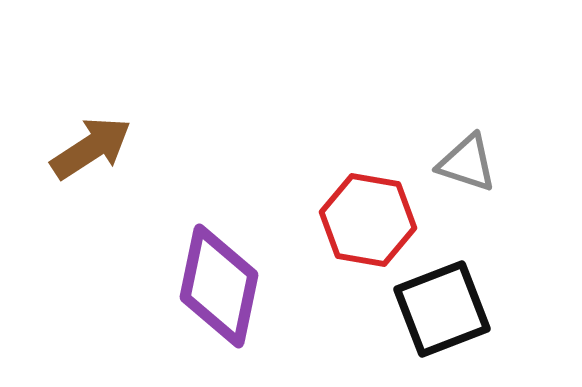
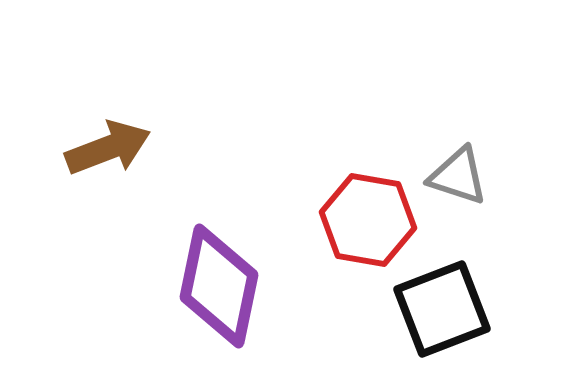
brown arrow: moved 17 px right; rotated 12 degrees clockwise
gray triangle: moved 9 px left, 13 px down
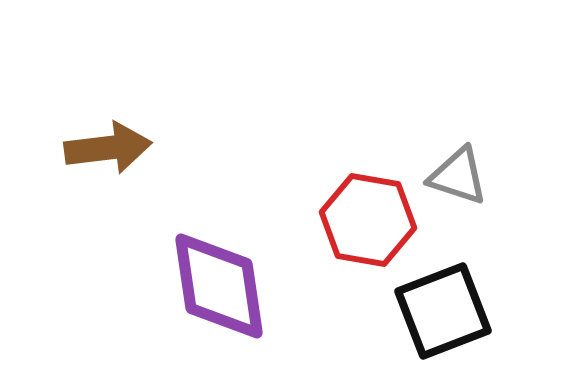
brown arrow: rotated 14 degrees clockwise
purple diamond: rotated 20 degrees counterclockwise
black square: moved 1 px right, 2 px down
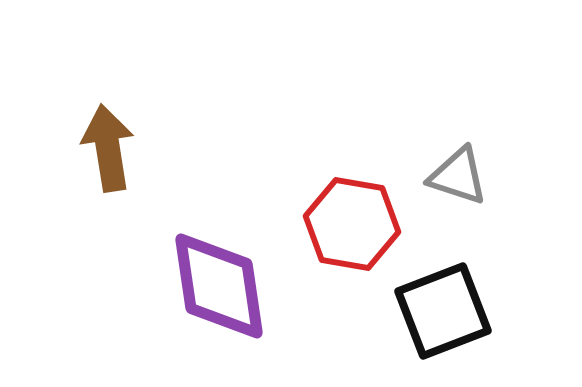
brown arrow: rotated 92 degrees counterclockwise
red hexagon: moved 16 px left, 4 px down
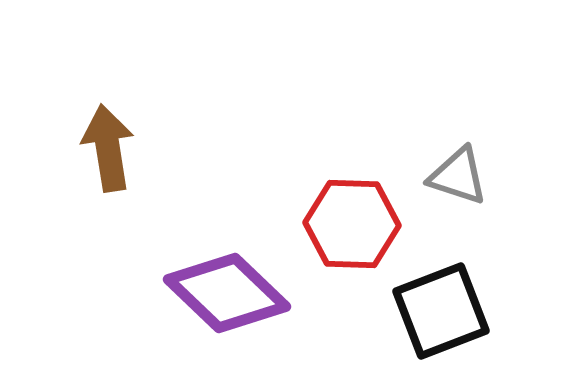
red hexagon: rotated 8 degrees counterclockwise
purple diamond: moved 8 px right, 7 px down; rotated 38 degrees counterclockwise
black square: moved 2 px left
